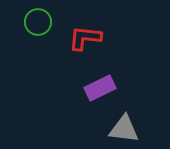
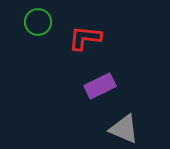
purple rectangle: moved 2 px up
gray triangle: rotated 16 degrees clockwise
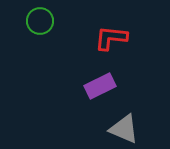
green circle: moved 2 px right, 1 px up
red L-shape: moved 26 px right
